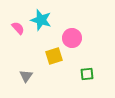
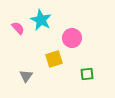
cyan star: rotated 10 degrees clockwise
yellow square: moved 3 px down
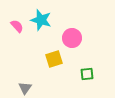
cyan star: rotated 10 degrees counterclockwise
pink semicircle: moved 1 px left, 2 px up
gray triangle: moved 1 px left, 12 px down
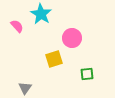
cyan star: moved 6 px up; rotated 15 degrees clockwise
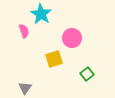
pink semicircle: moved 7 px right, 5 px down; rotated 24 degrees clockwise
green square: rotated 32 degrees counterclockwise
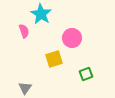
green square: moved 1 px left; rotated 16 degrees clockwise
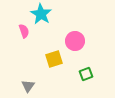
pink circle: moved 3 px right, 3 px down
gray triangle: moved 3 px right, 2 px up
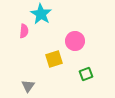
pink semicircle: rotated 24 degrees clockwise
